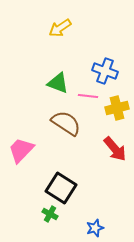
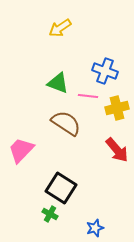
red arrow: moved 2 px right, 1 px down
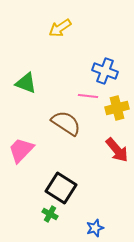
green triangle: moved 32 px left
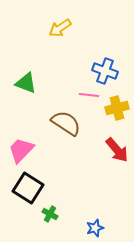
pink line: moved 1 px right, 1 px up
black square: moved 33 px left
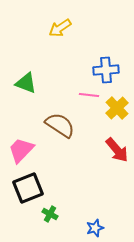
blue cross: moved 1 px right, 1 px up; rotated 25 degrees counterclockwise
yellow cross: rotated 30 degrees counterclockwise
brown semicircle: moved 6 px left, 2 px down
black square: rotated 36 degrees clockwise
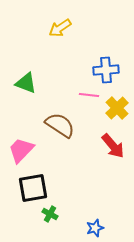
red arrow: moved 4 px left, 4 px up
black square: moved 5 px right; rotated 12 degrees clockwise
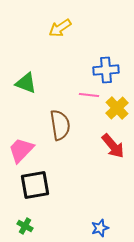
brown semicircle: rotated 48 degrees clockwise
black square: moved 2 px right, 3 px up
green cross: moved 25 px left, 12 px down
blue star: moved 5 px right
